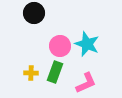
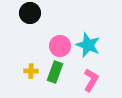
black circle: moved 4 px left
cyan star: moved 1 px right, 1 px down
yellow cross: moved 2 px up
pink L-shape: moved 5 px right, 3 px up; rotated 35 degrees counterclockwise
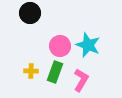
pink L-shape: moved 10 px left
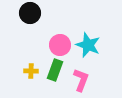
pink circle: moved 1 px up
green rectangle: moved 2 px up
pink L-shape: rotated 10 degrees counterclockwise
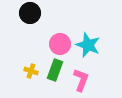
pink circle: moved 1 px up
yellow cross: rotated 16 degrees clockwise
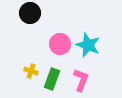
green rectangle: moved 3 px left, 9 px down
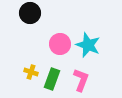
yellow cross: moved 1 px down
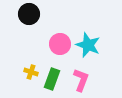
black circle: moved 1 px left, 1 px down
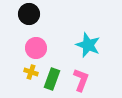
pink circle: moved 24 px left, 4 px down
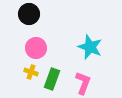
cyan star: moved 2 px right, 2 px down
pink L-shape: moved 2 px right, 3 px down
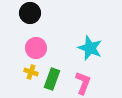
black circle: moved 1 px right, 1 px up
cyan star: moved 1 px down
